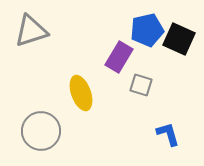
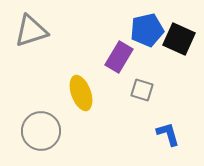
gray square: moved 1 px right, 5 px down
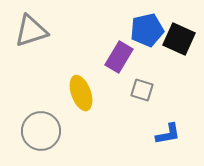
blue L-shape: rotated 96 degrees clockwise
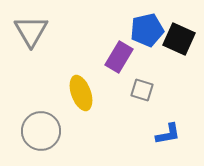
gray triangle: rotated 42 degrees counterclockwise
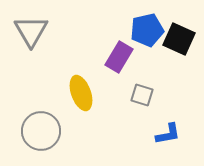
gray square: moved 5 px down
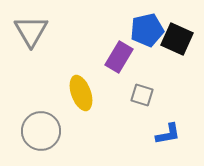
black square: moved 2 px left
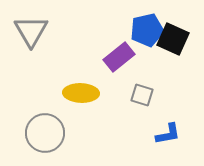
black square: moved 4 px left
purple rectangle: rotated 20 degrees clockwise
yellow ellipse: rotated 68 degrees counterclockwise
gray circle: moved 4 px right, 2 px down
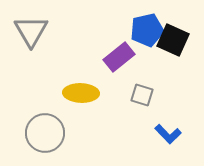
black square: moved 1 px down
blue L-shape: rotated 56 degrees clockwise
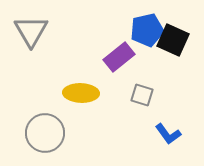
blue L-shape: rotated 8 degrees clockwise
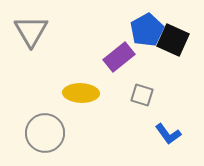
blue pentagon: rotated 16 degrees counterclockwise
